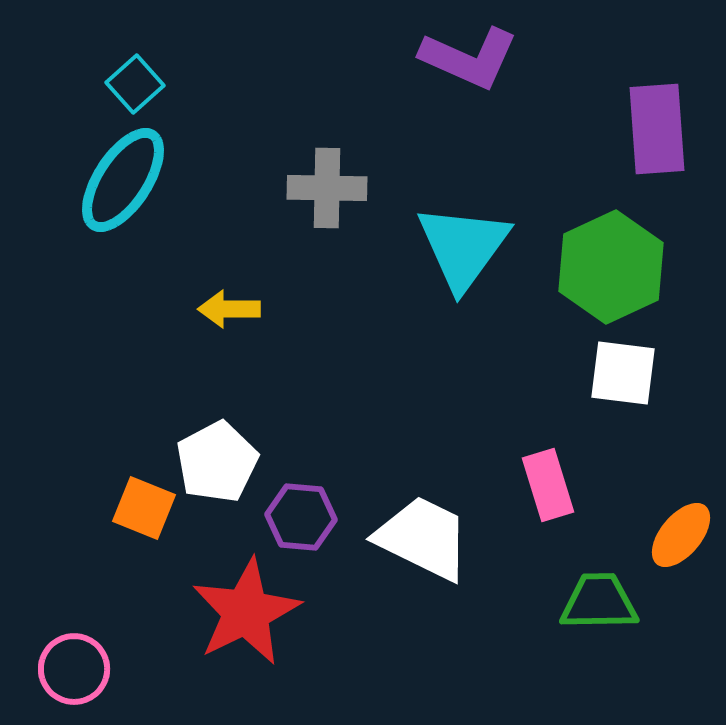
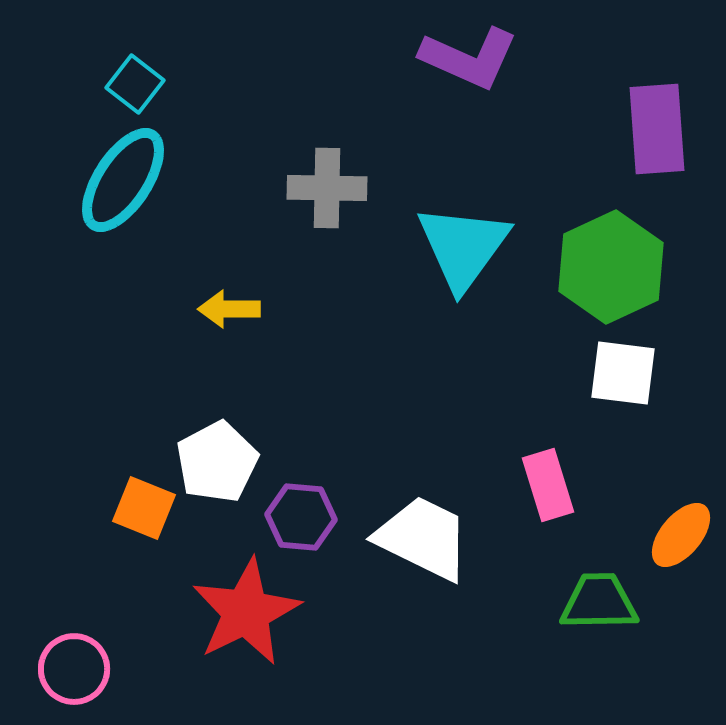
cyan square: rotated 10 degrees counterclockwise
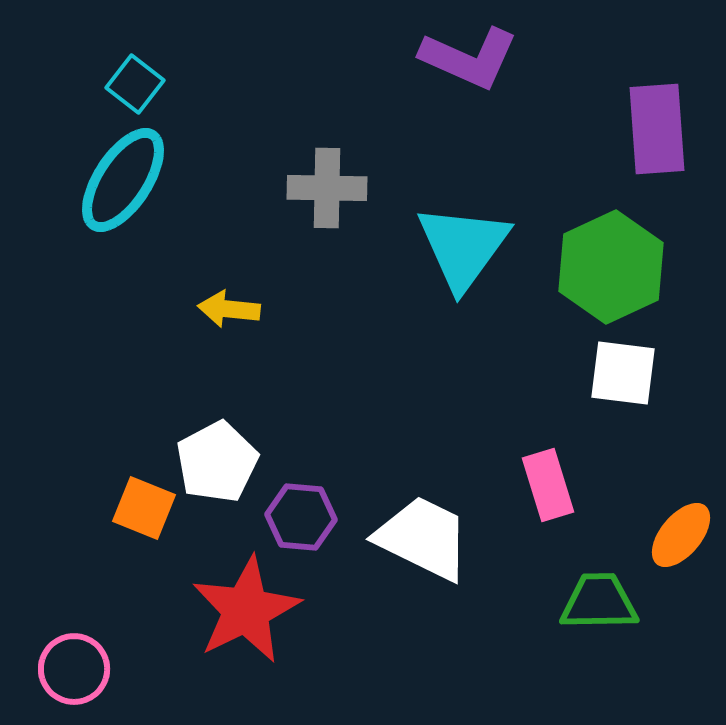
yellow arrow: rotated 6 degrees clockwise
red star: moved 2 px up
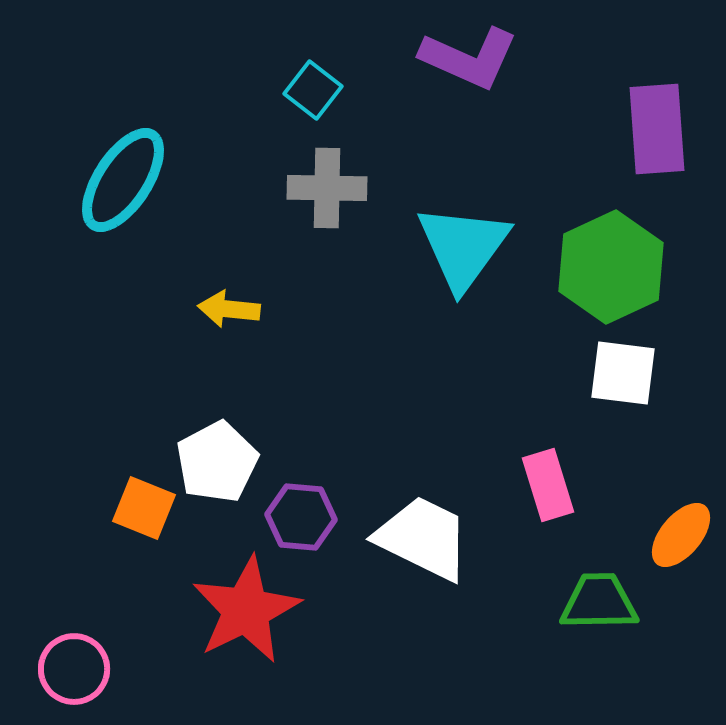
cyan square: moved 178 px right, 6 px down
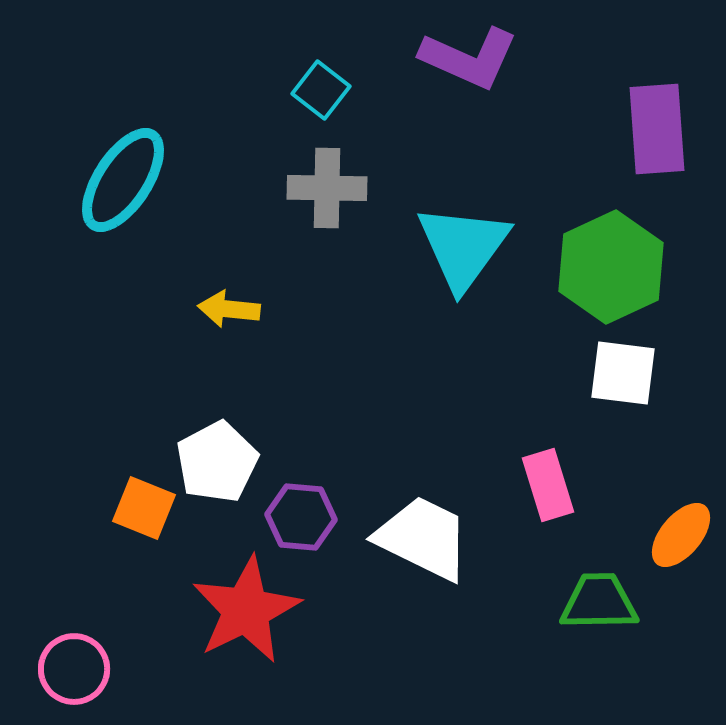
cyan square: moved 8 px right
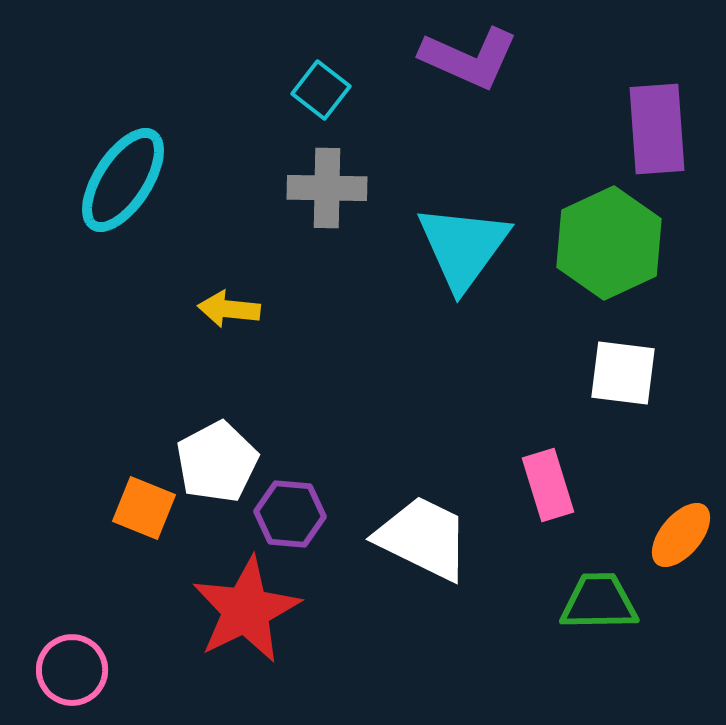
green hexagon: moved 2 px left, 24 px up
purple hexagon: moved 11 px left, 3 px up
pink circle: moved 2 px left, 1 px down
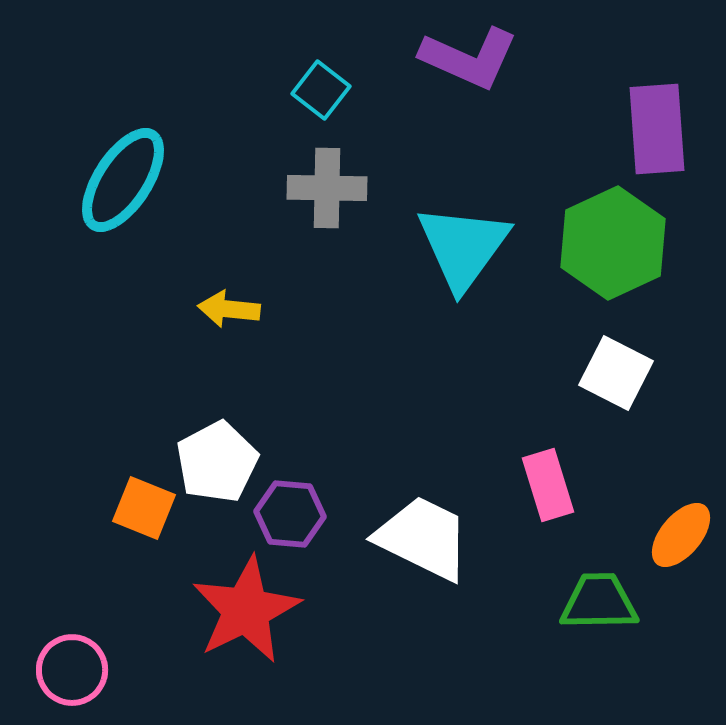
green hexagon: moved 4 px right
white square: moved 7 px left; rotated 20 degrees clockwise
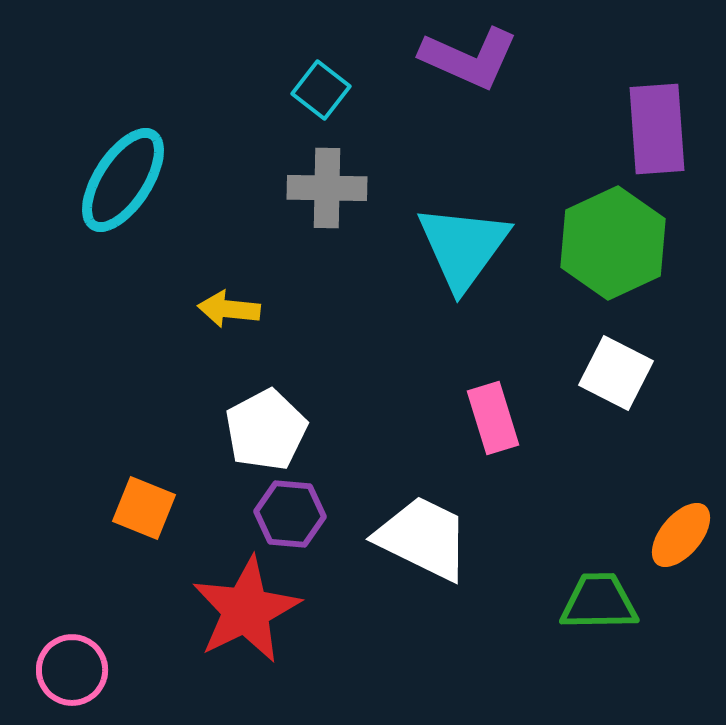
white pentagon: moved 49 px right, 32 px up
pink rectangle: moved 55 px left, 67 px up
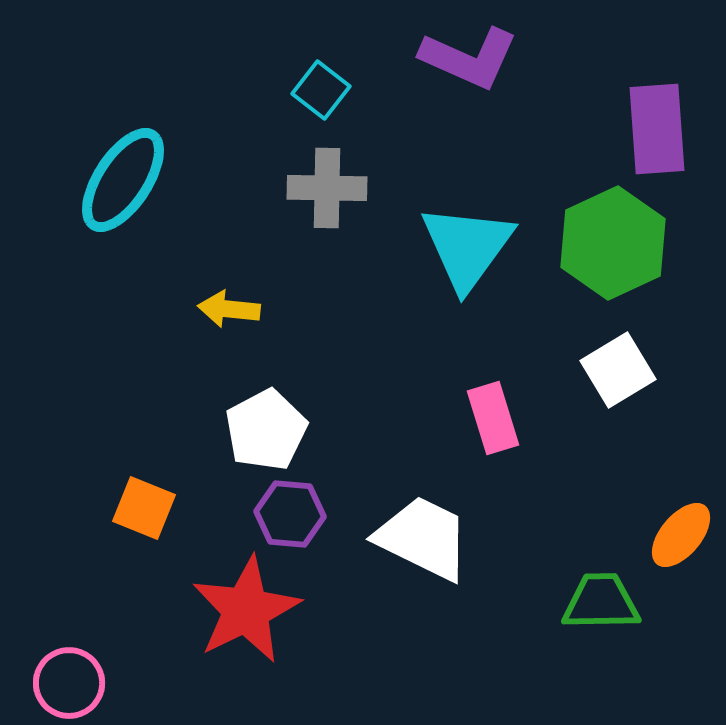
cyan triangle: moved 4 px right
white square: moved 2 px right, 3 px up; rotated 32 degrees clockwise
green trapezoid: moved 2 px right
pink circle: moved 3 px left, 13 px down
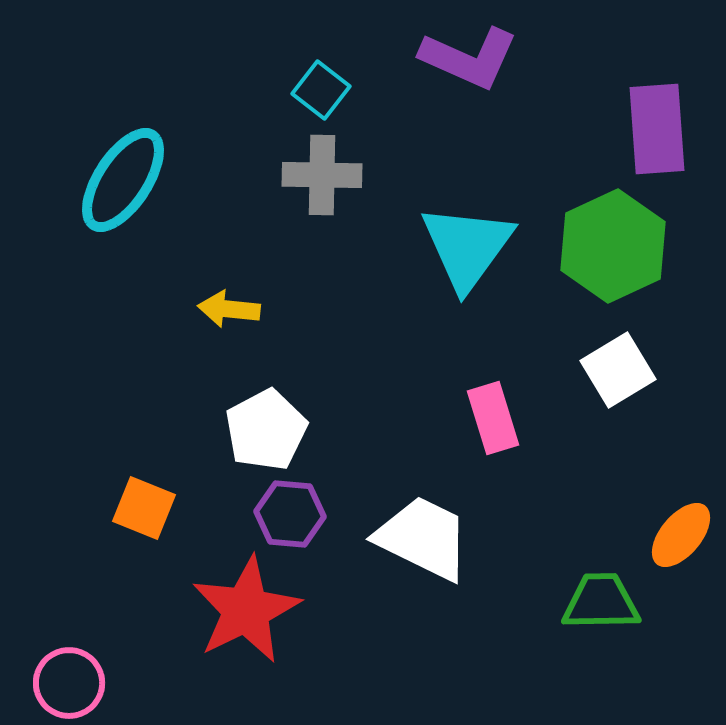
gray cross: moved 5 px left, 13 px up
green hexagon: moved 3 px down
